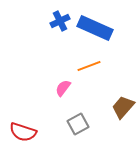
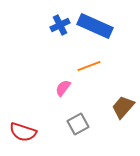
blue cross: moved 4 px down
blue rectangle: moved 2 px up
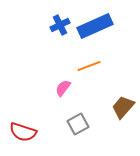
blue rectangle: rotated 48 degrees counterclockwise
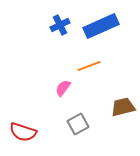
blue rectangle: moved 6 px right
brown trapezoid: rotated 35 degrees clockwise
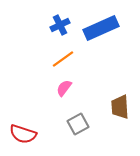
blue rectangle: moved 2 px down
orange line: moved 26 px left, 7 px up; rotated 15 degrees counterclockwise
pink semicircle: moved 1 px right
brown trapezoid: moved 3 px left; rotated 80 degrees counterclockwise
red semicircle: moved 2 px down
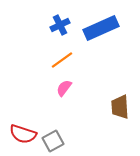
orange line: moved 1 px left, 1 px down
gray square: moved 25 px left, 17 px down
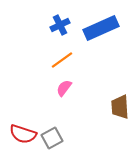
gray square: moved 1 px left, 3 px up
